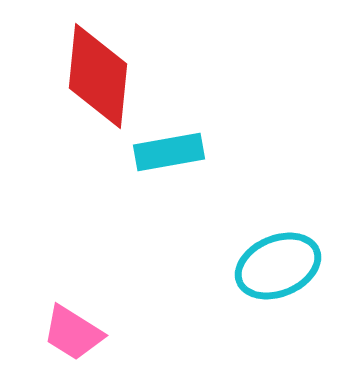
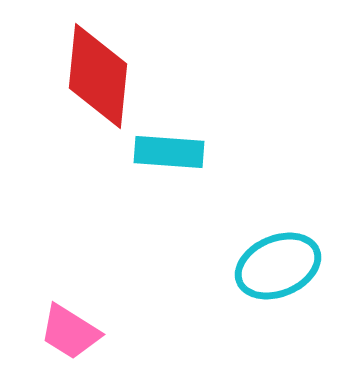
cyan rectangle: rotated 14 degrees clockwise
pink trapezoid: moved 3 px left, 1 px up
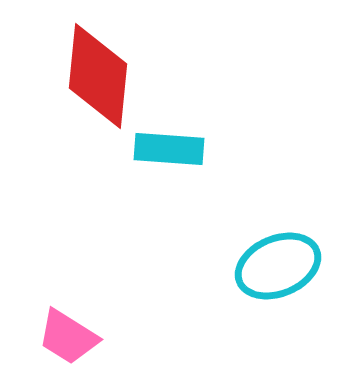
cyan rectangle: moved 3 px up
pink trapezoid: moved 2 px left, 5 px down
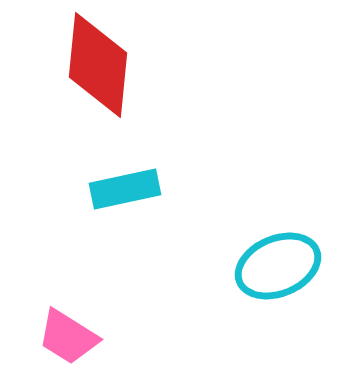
red diamond: moved 11 px up
cyan rectangle: moved 44 px left, 40 px down; rotated 16 degrees counterclockwise
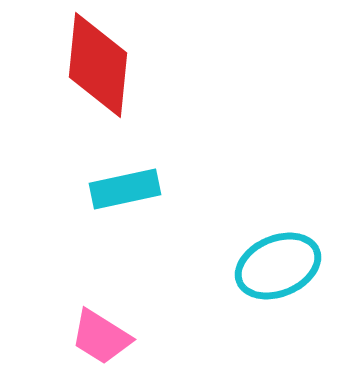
pink trapezoid: moved 33 px right
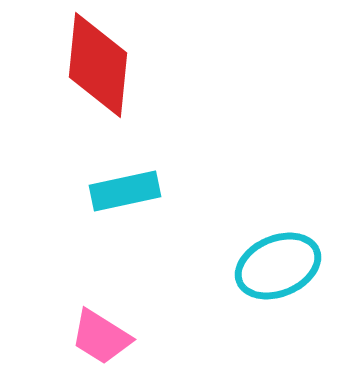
cyan rectangle: moved 2 px down
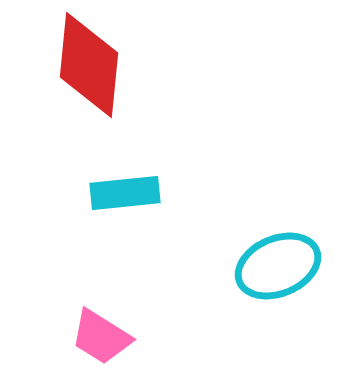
red diamond: moved 9 px left
cyan rectangle: moved 2 px down; rotated 6 degrees clockwise
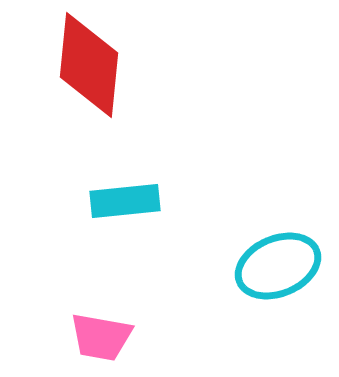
cyan rectangle: moved 8 px down
pink trapezoid: rotated 22 degrees counterclockwise
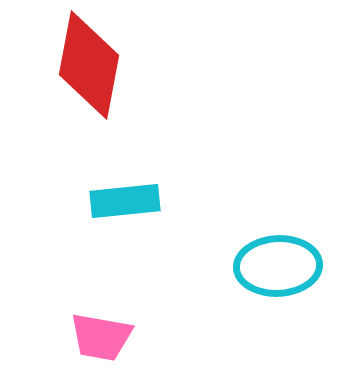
red diamond: rotated 5 degrees clockwise
cyan ellipse: rotated 20 degrees clockwise
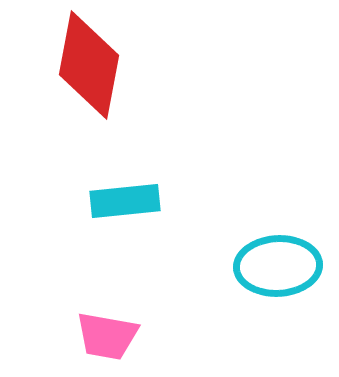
pink trapezoid: moved 6 px right, 1 px up
